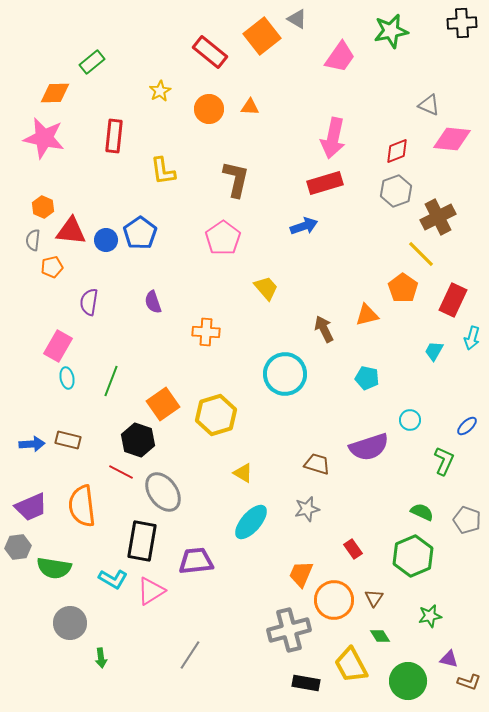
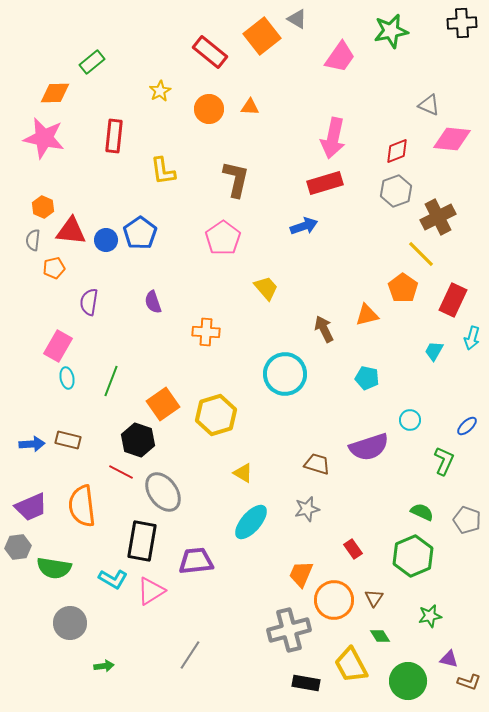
orange pentagon at (52, 267): moved 2 px right, 1 px down
green arrow at (101, 658): moved 3 px right, 8 px down; rotated 90 degrees counterclockwise
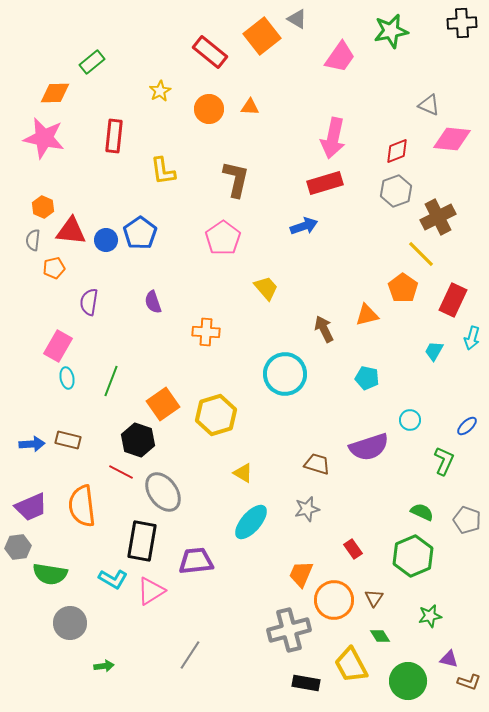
green semicircle at (54, 568): moved 4 px left, 6 px down
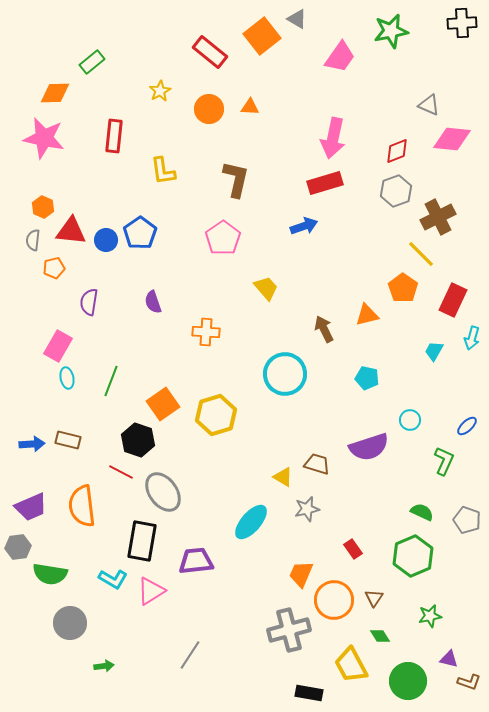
yellow triangle at (243, 473): moved 40 px right, 4 px down
black rectangle at (306, 683): moved 3 px right, 10 px down
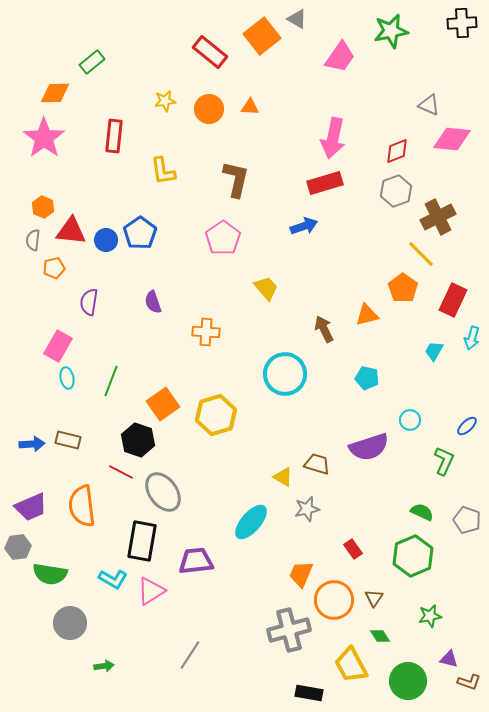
yellow star at (160, 91): moved 5 px right, 10 px down; rotated 20 degrees clockwise
pink star at (44, 138): rotated 24 degrees clockwise
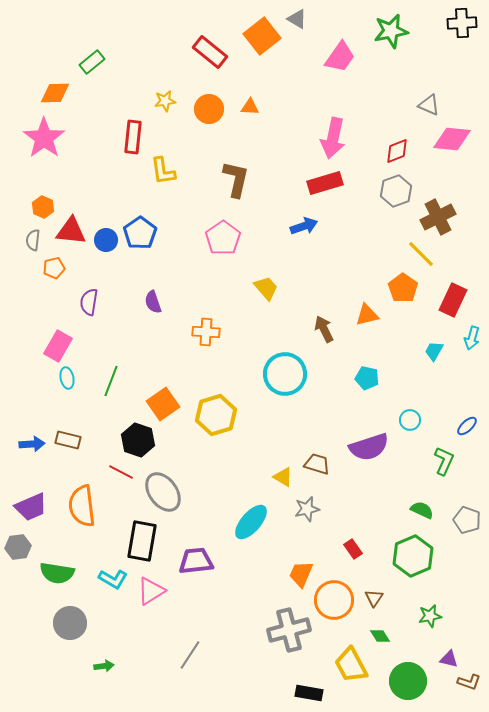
red rectangle at (114, 136): moved 19 px right, 1 px down
green semicircle at (422, 512): moved 2 px up
green semicircle at (50, 574): moved 7 px right, 1 px up
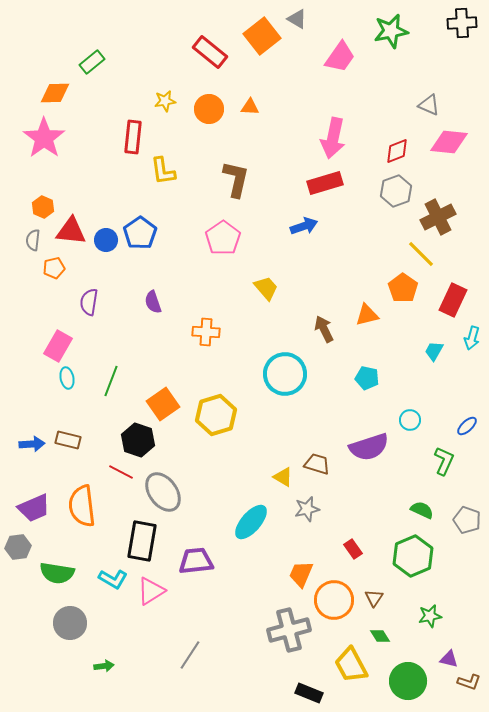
pink diamond at (452, 139): moved 3 px left, 3 px down
purple trapezoid at (31, 507): moved 3 px right, 1 px down
black rectangle at (309, 693): rotated 12 degrees clockwise
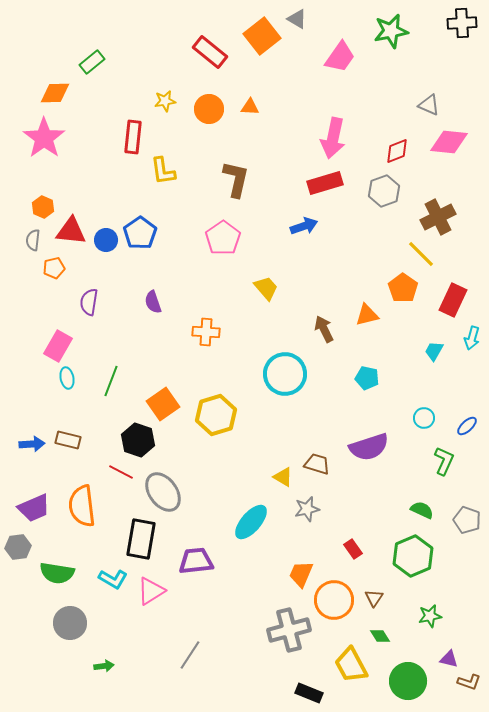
gray hexagon at (396, 191): moved 12 px left
cyan circle at (410, 420): moved 14 px right, 2 px up
black rectangle at (142, 541): moved 1 px left, 2 px up
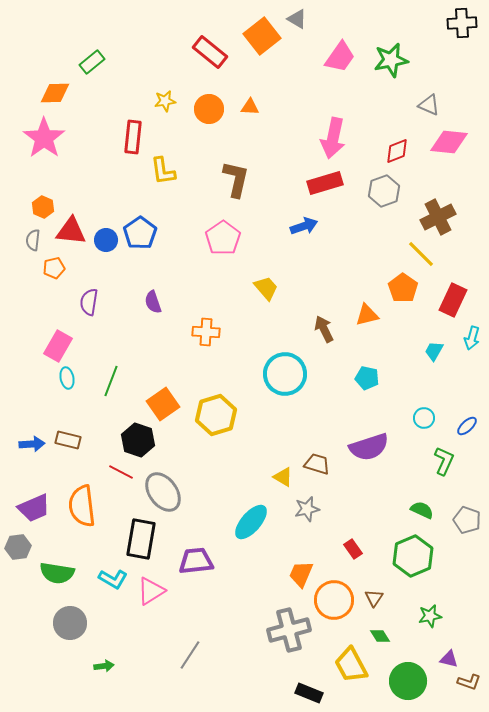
green star at (391, 31): moved 29 px down
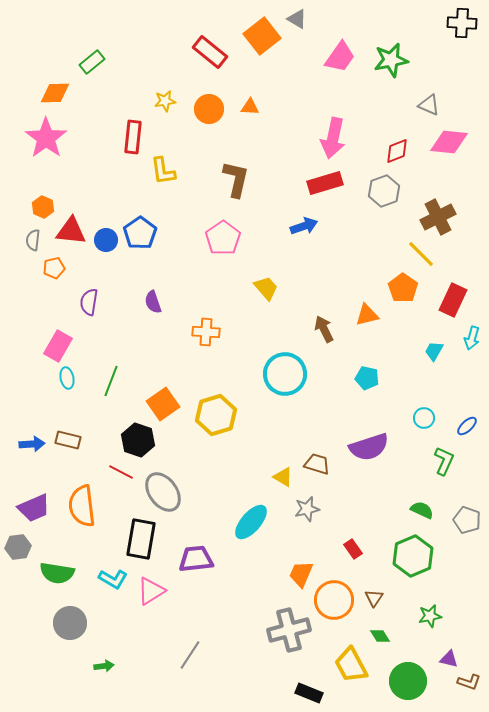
black cross at (462, 23): rotated 8 degrees clockwise
pink star at (44, 138): moved 2 px right
purple trapezoid at (196, 561): moved 2 px up
